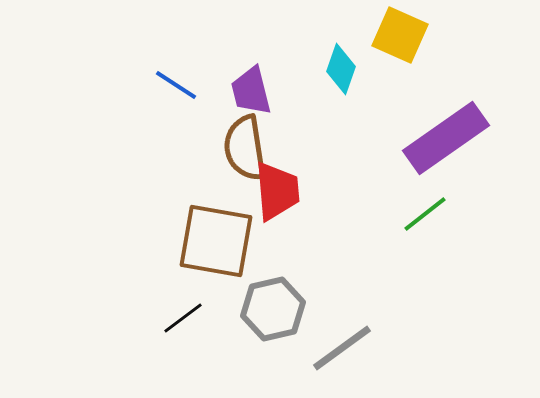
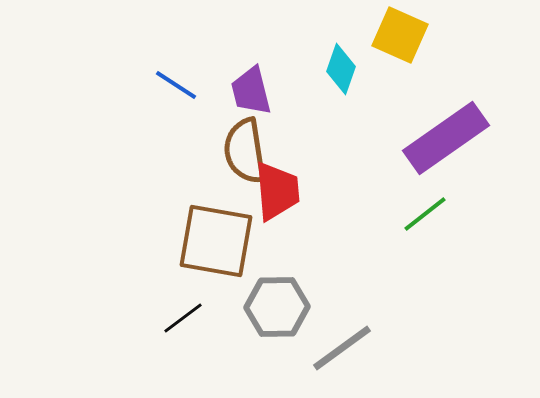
brown semicircle: moved 3 px down
gray hexagon: moved 4 px right, 2 px up; rotated 12 degrees clockwise
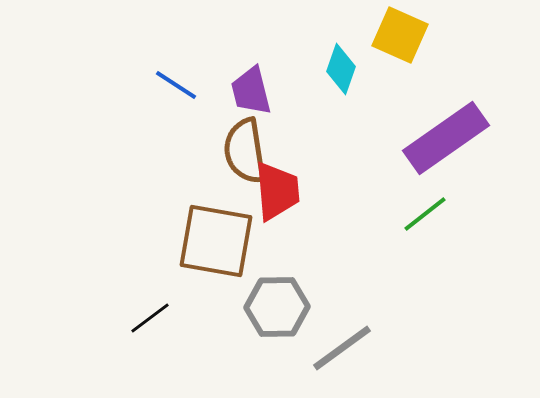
black line: moved 33 px left
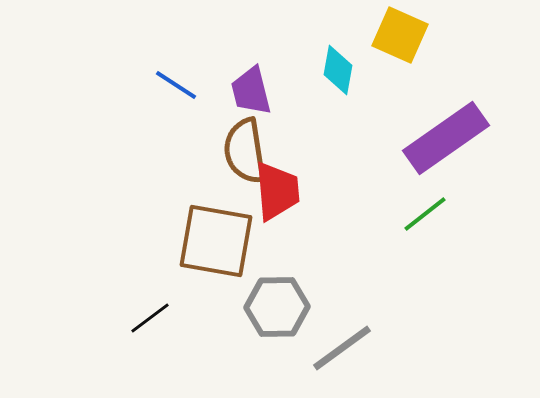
cyan diamond: moved 3 px left, 1 px down; rotated 9 degrees counterclockwise
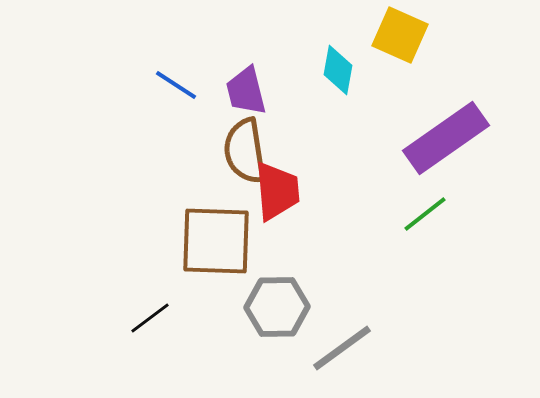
purple trapezoid: moved 5 px left
brown square: rotated 8 degrees counterclockwise
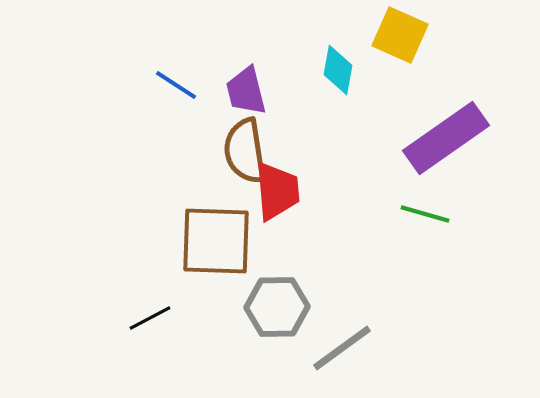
green line: rotated 54 degrees clockwise
black line: rotated 9 degrees clockwise
